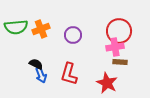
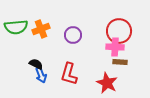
pink cross: rotated 12 degrees clockwise
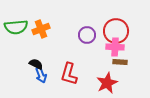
red circle: moved 3 px left
purple circle: moved 14 px right
red star: rotated 20 degrees clockwise
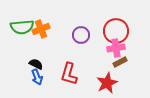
green semicircle: moved 6 px right
purple circle: moved 6 px left
pink cross: moved 1 px right, 1 px down; rotated 12 degrees counterclockwise
brown rectangle: rotated 32 degrees counterclockwise
blue arrow: moved 4 px left, 2 px down
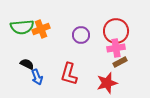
black semicircle: moved 9 px left
red star: rotated 10 degrees clockwise
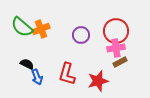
green semicircle: rotated 45 degrees clockwise
red L-shape: moved 2 px left
red star: moved 9 px left, 2 px up
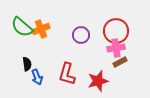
black semicircle: rotated 56 degrees clockwise
